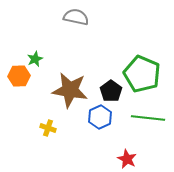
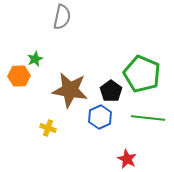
gray semicircle: moved 14 px left; rotated 90 degrees clockwise
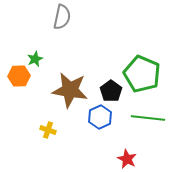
yellow cross: moved 2 px down
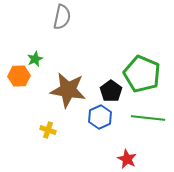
brown star: moved 2 px left
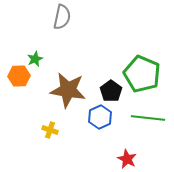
yellow cross: moved 2 px right
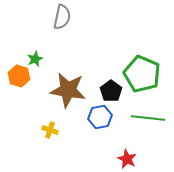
orange hexagon: rotated 20 degrees clockwise
blue hexagon: rotated 15 degrees clockwise
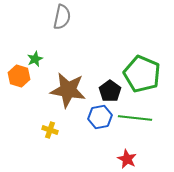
black pentagon: moved 1 px left
green line: moved 13 px left
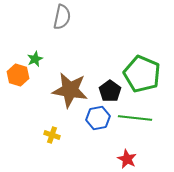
orange hexagon: moved 1 px left, 1 px up
brown star: moved 2 px right
blue hexagon: moved 2 px left, 1 px down
yellow cross: moved 2 px right, 5 px down
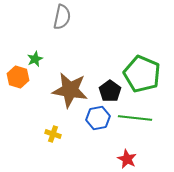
orange hexagon: moved 2 px down
yellow cross: moved 1 px right, 1 px up
